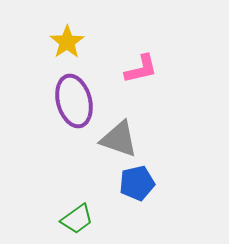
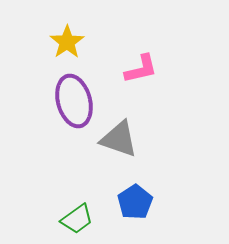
blue pentagon: moved 2 px left, 19 px down; rotated 20 degrees counterclockwise
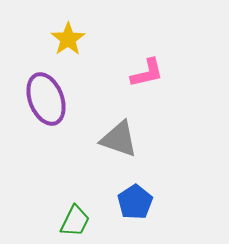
yellow star: moved 1 px right, 3 px up
pink L-shape: moved 6 px right, 4 px down
purple ellipse: moved 28 px left, 2 px up; rotated 6 degrees counterclockwise
green trapezoid: moved 2 px left, 2 px down; rotated 28 degrees counterclockwise
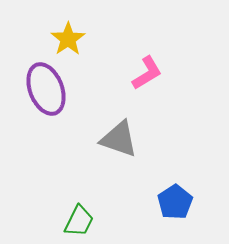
pink L-shape: rotated 18 degrees counterclockwise
purple ellipse: moved 10 px up
blue pentagon: moved 40 px right
green trapezoid: moved 4 px right
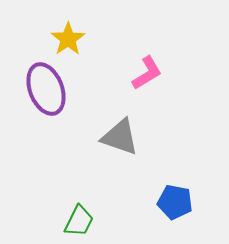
gray triangle: moved 1 px right, 2 px up
blue pentagon: rotated 28 degrees counterclockwise
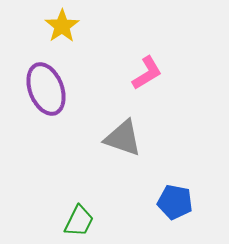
yellow star: moved 6 px left, 13 px up
gray triangle: moved 3 px right, 1 px down
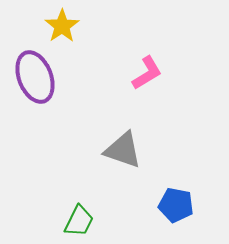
purple ellipse: moved 11 px left, 12 px up
gray triangle: moved 12 px down
blue pentagon: moved 1 px right, 3 px down
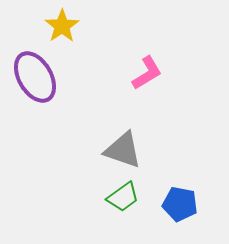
purple ellipse: rotated 9 degrees counterclockwise
blue pentagon: moved 4 px right, 1 px up
green trapezoid: moved 44 px right, 24 px up; rotated 28 degrees clockwise
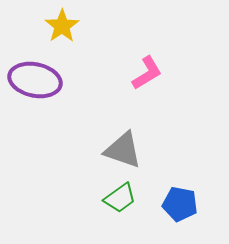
purple ellipse: moved 3 px down; rotated 48 degrees counterclockwise
green trapezoid: moved 3 px left, 1 px down
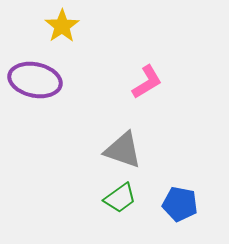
pink L-shape: moved 9 px down
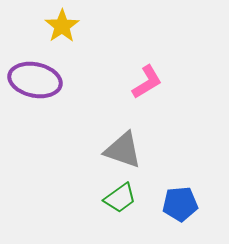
blue pentagon: rotated 16 degrees counterclockwise
